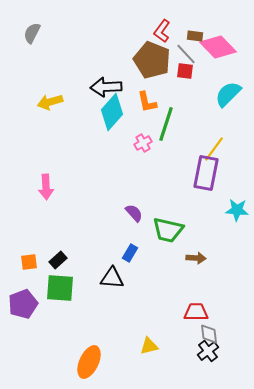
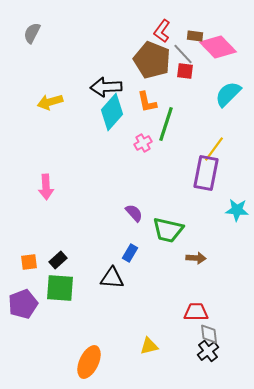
gray line: moved 3 px left
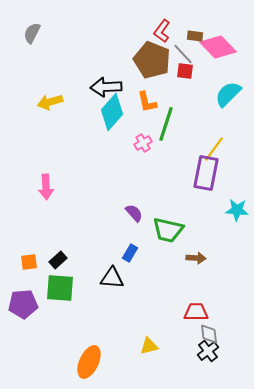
purple pentagon: rotated 16 degrees clockwise
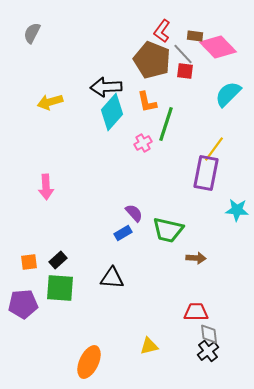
blue rectangle: moved 7 px left, 20 px up; rotated 30 degrees clockwise
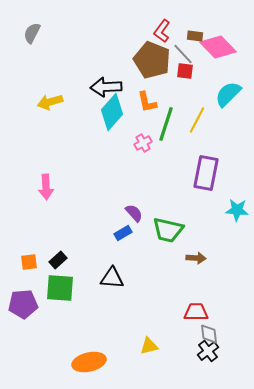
yellow line: moved 17 px left, 29 px up; rotated 8 degrees counterclockwise
orange ellipse: rotated 52 degrees clockwise
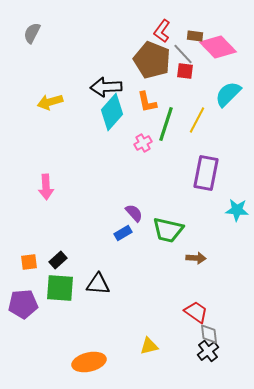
black triangle: moved 14 px left, 6 px down
red trapezoid: rotated 35 degrees clockwise
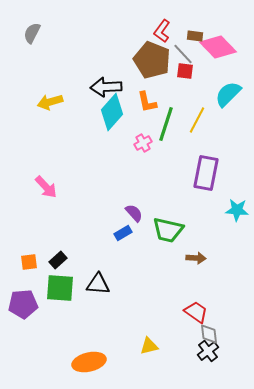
pink arrow: rotated 40 degrees counterclockwise
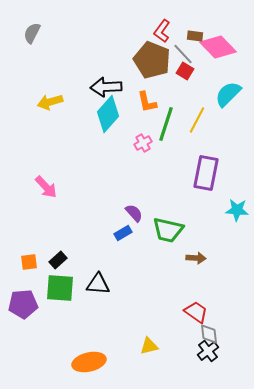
red square: rotated 24 degrees clockwise
cyan diamond: moved 4 px left, 2 px down
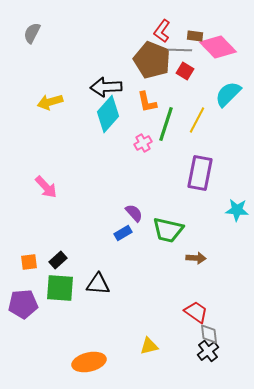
gray line: moved 3 px left, 4 px up; rotated 45 degrees counterclockwise
purple rectangle: moved 6 px left
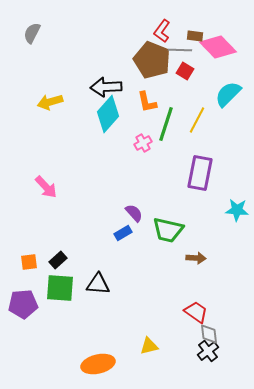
orange ellipse: moved 9 px right, 2 px down
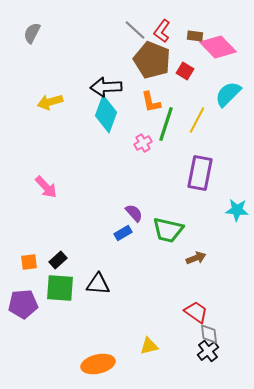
gray line: moved 45 px left, 20 px up; rotated 40 degrees clockwise
orange L-shape: moved 4 px right
cyan diamond: moved 2 px left; rotated 21 degrees counterclockwise
brown arrow: rotated 24 degrees counterclockwise
